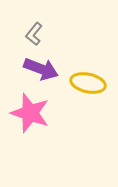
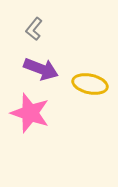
gray L-shape: moved 5 px up
yellow ellipse: moved 2 px right, 1 px down
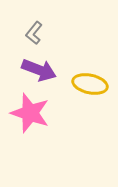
gray L-shape: moved 4 px down
purple arrow: moved 2 px left, 1 px down
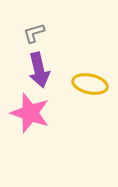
gray L-shape: rotated 35 degrees clockwise
purple arrow: rotated 56 degrees clockwise
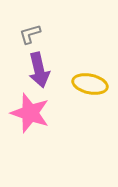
gray L-shape: moved 4 px left, 1 px down
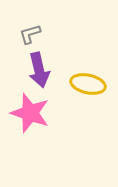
yellow ellipse: moved 2 px left
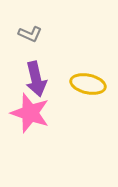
gray L-shape: rotated 140 degrees counterclockwise
purple arrow: moved 3 px left, 9 px down
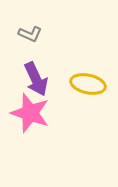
purple arrow: rotated 12 degrees counterclockwise
